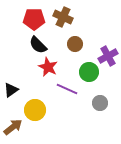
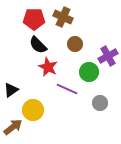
yellow circle: moved 2 px left
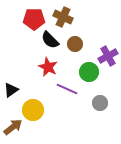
black semicircle: moved 12 px right, 5 px up
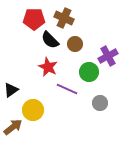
brown cross: moved 1 px right, 1 px down
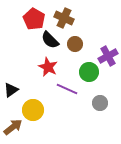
red pentagon: rotated 30 degrees clockwise
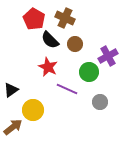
brown cross: moved 1 px right
gray circle: moved 1 px up
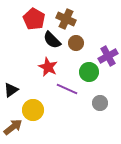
brown cross: moved 1 px right, 1 px down
black semicircle: moved 2 px right
brown circle: moved 1 px right, 1 px up
gray circle: moved 1 px down
